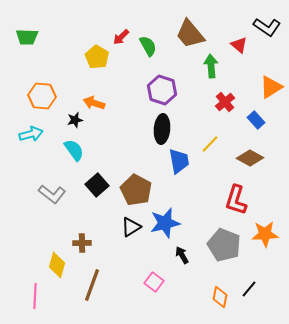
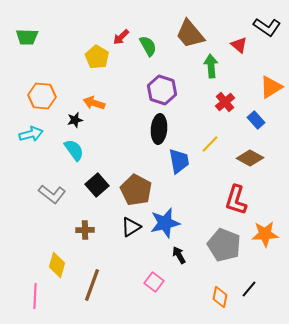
black ellipse: moved 3 px left
brown cross: moved 3 px right, 13 px up
black arrow: moved 3 px left
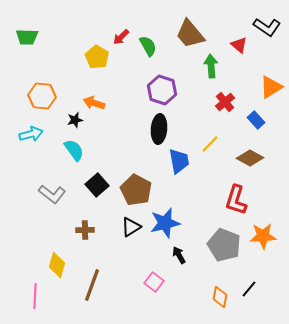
orange star: moved 2 px left, 2 px down
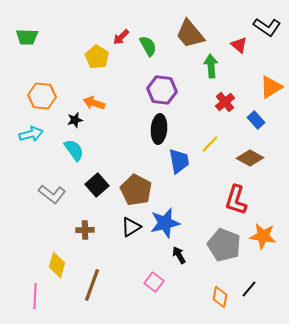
purple hexagon: rotated 12 degrees counterclockwise
orange star: rotated 12 degrees clockwise
